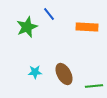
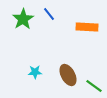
green star: moved 4 px left, 8 px up; rotated 10 degrees counterclockwise
brown ellipse: moved 4 px right, 1 px down
green line: rotated 42 degrees clockwise
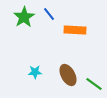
green star: moved 1 px right, 2 px up
orange rectangle: moved 12 px left, 3 px down
green line: moved 2 px up
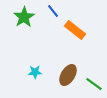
blue line: moved 4 px right, 3 px up
orange rectangle: rotated 35 degrees clockwise
brown ellipse: rotated 60 degrees clockwise
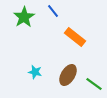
orange rectangle: moved 7 px down
cyan star: rotated 16 degrees clockwise
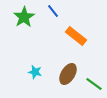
orange rectangle: moved 1 px right, 1 px up
brown ellipse: moved 1 px up
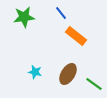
blue line: moved 8 px right, 2 px down
green star: rotated 25 degrees clockwise
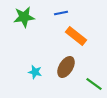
blue line: rotated 64 degrees counterclockwise
brown ellipse: moved 2 px left, 7 px up
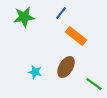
blue line: rotated 40 degrees counterclockwise
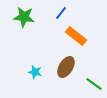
green star: rotated 15 degrees clockwise
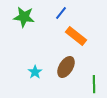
cyan star: rotated 24 degrees clockwise
green line: rotated 54 degrees clockwise
